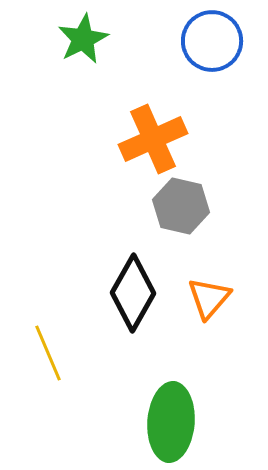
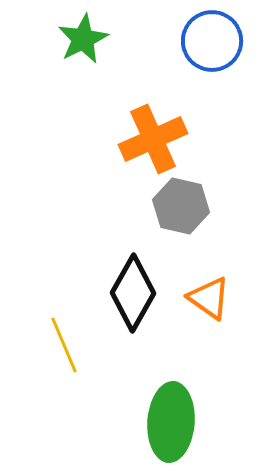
orange triangle: rotated 36 degrees counterclockwise
yellow line: moved 16 px right, 8 px up
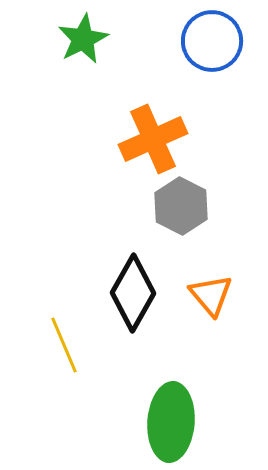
gray hexagon: rotated 14 degrees clockwise
orange triangle: moved 2 px right, 3 px up; rotated 15 degrees clockwise
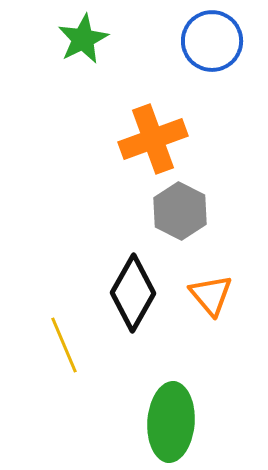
orange cross: rotated 4 degrees clockwise
gray hexagon: moved 1 px left, 5 px down
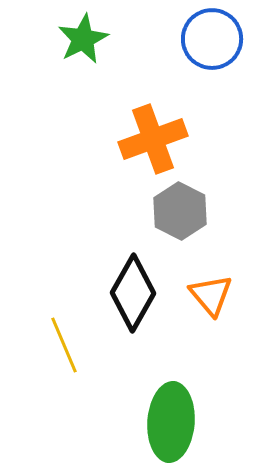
blue circle: moved 2 px up
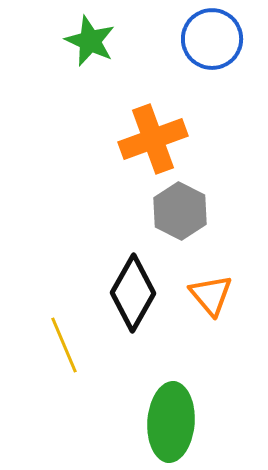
green star: moved 7 px right, 2 px down; rotated 21 degrees counterclockwise
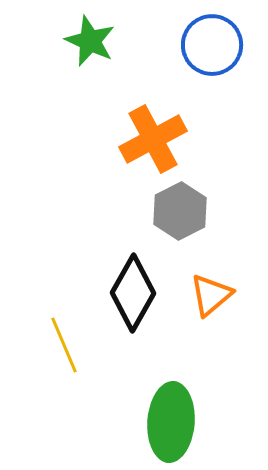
blue circle: moved 6 px down
orange cross: rotated 8 degrees counterclockwise
gray hexagon: rotated 6 degrees clockwise
orange triangle: rotated 30 degrees clockwise
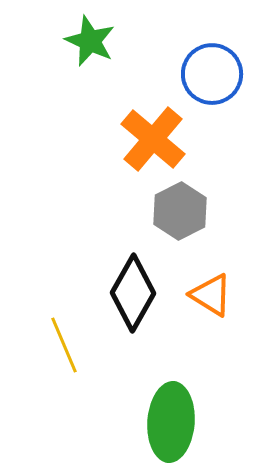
blue circle: moved 29 px down
orange cross: rotated 22 degrees counterclockwise
orange triangle: rotated 48 degrees counterclockwise
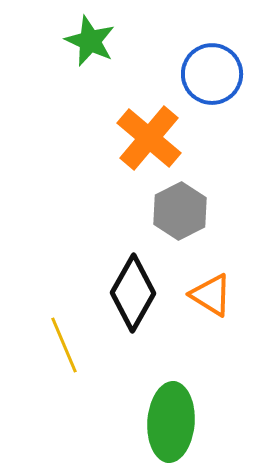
orange cross: moved 4 px left, 1 px up
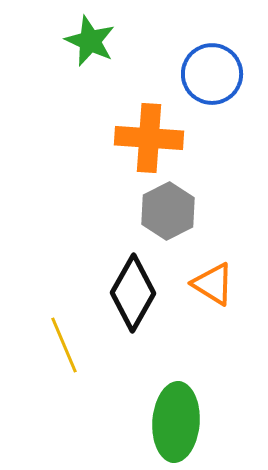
orange cross: rotated 36 degrees counterclockwise
gray hexagon: moved 12 px left
orange triangle: moved 2 px right, 11 px up
green ellipse: moved 5 px right
